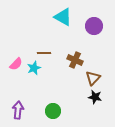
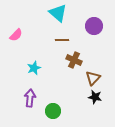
cyan triangle: moved 5 px left, 4 px up; rotated 12 degrees clockwise
brown line: moved 18 px right, 13 px up
brown cross: moved 1 px left
pink semicircle: moved 29 px up
purple arrow: moved 12 px right, 12 px up
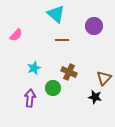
cyan triangle: moved 2 px left, 1 px down
brown cross: moved 5 px left, 12 px down
brown triangle: moved 11 px right
green circle: moved 23 px up
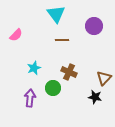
cyan triangle: rotated 12 degrees clockwise
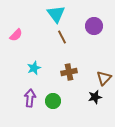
brown line: moved 3 px up; rotated 64 degrees clockwise
brown cross: rotated 35 degrees counterclockwise
green circle: moved 13 px down
black star: rotated 24 degrees counterclockwise
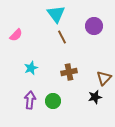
cyan star: moved 3 px left
purple arrow: moved 2 px down
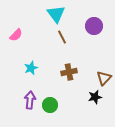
green circle: moved 3 px left, 4 px down
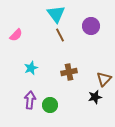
purple circle: moved 3 px left
brown line: moved 2 px left, 2 px up
brown triangle: moved 1 px down
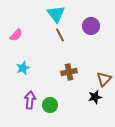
cyan star: moved 8 px left
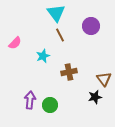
cyan triangle: moved 1 px up
pink semicircle: moved 1 px left, 8 px down
cyan star: moved 20 px right, 12 px up
brown triangle: rotated 21 degrees counterclockwise
